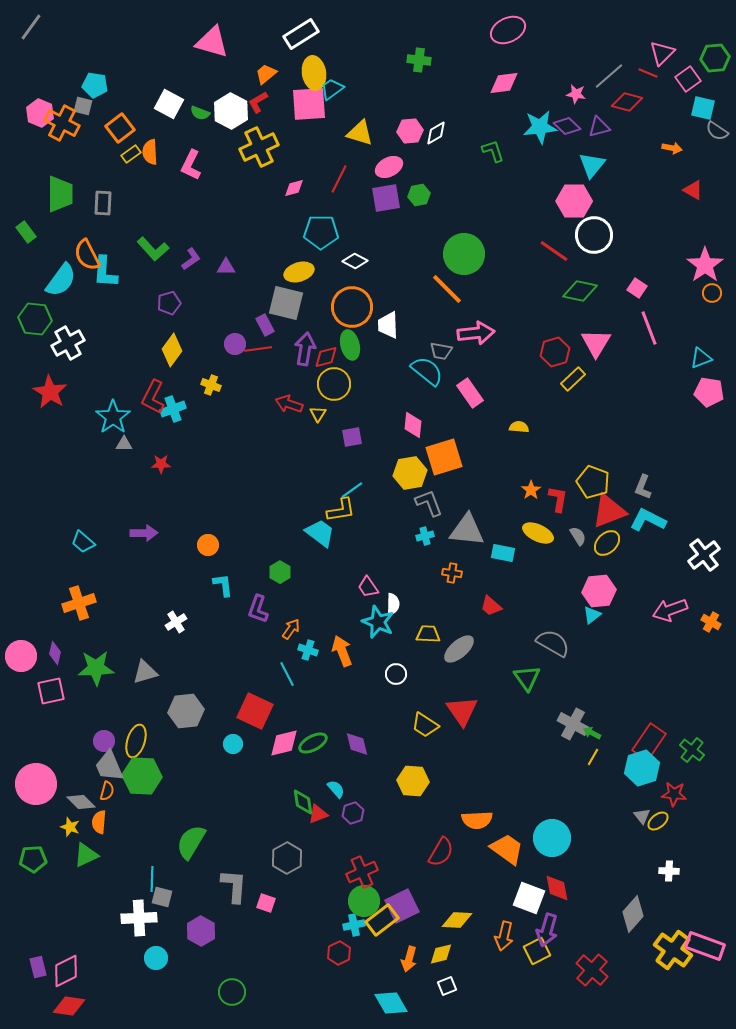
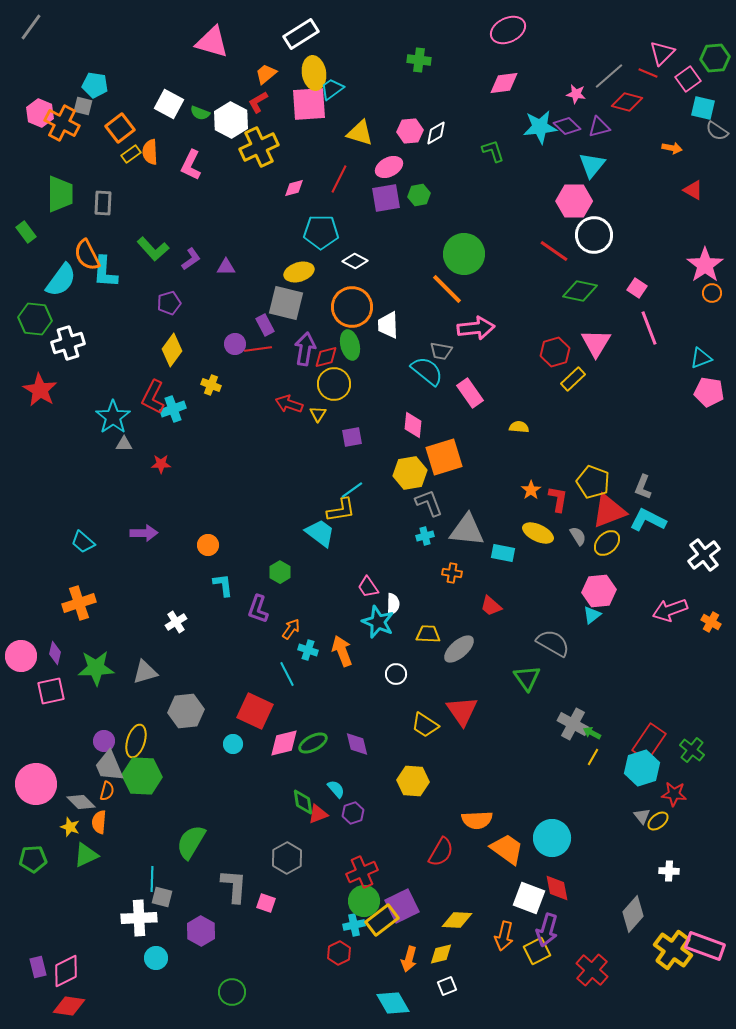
white hexagon at (231, 111): moved 9 px down
pink arrow at (476, 333): moved 5 px up
white cross at (68, 343): rotated 12 degrees clockwise
red star at (50, 392): moved 10 px left, 2 px up
cyan diamond at (391, 1003): moved 2 px right
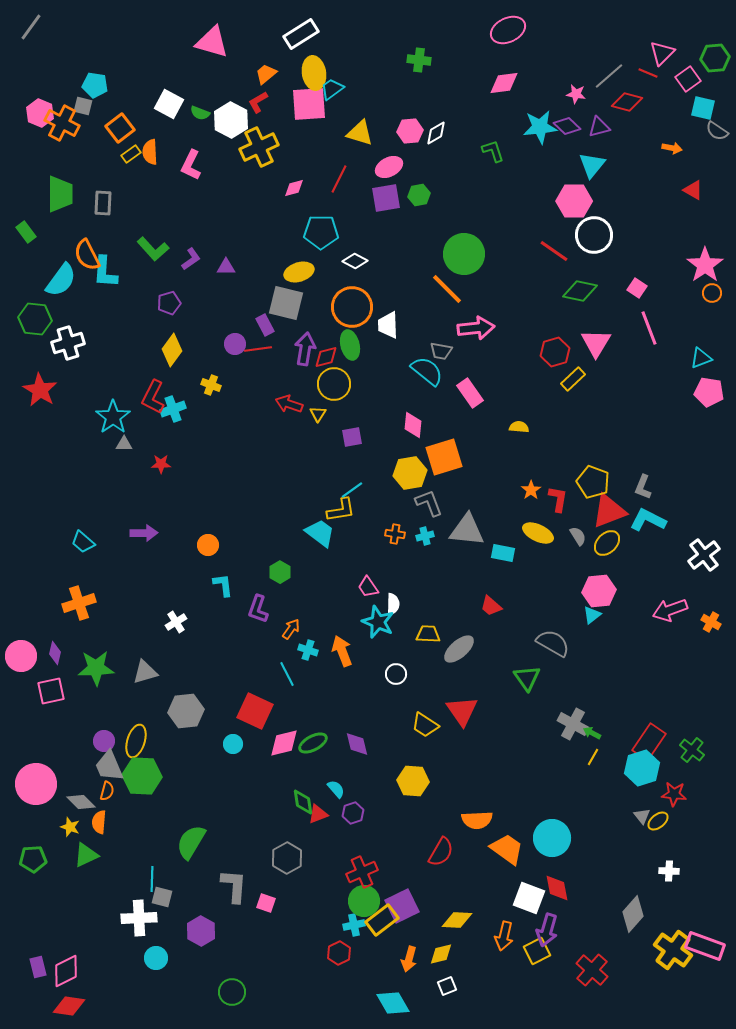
orange cross at (452, 573): moved 57 px left, 39 px up
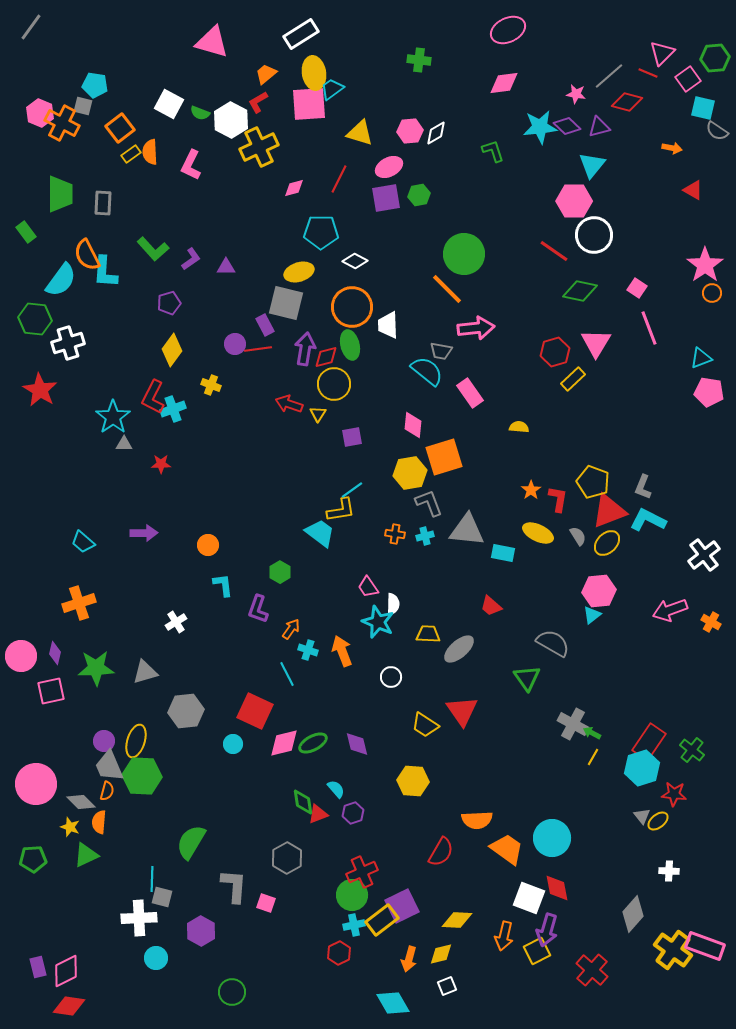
white circle at (396, 674): moved 5 px left, 3 px down
green circle at (364, 901): moved 12 px left, 6 px up
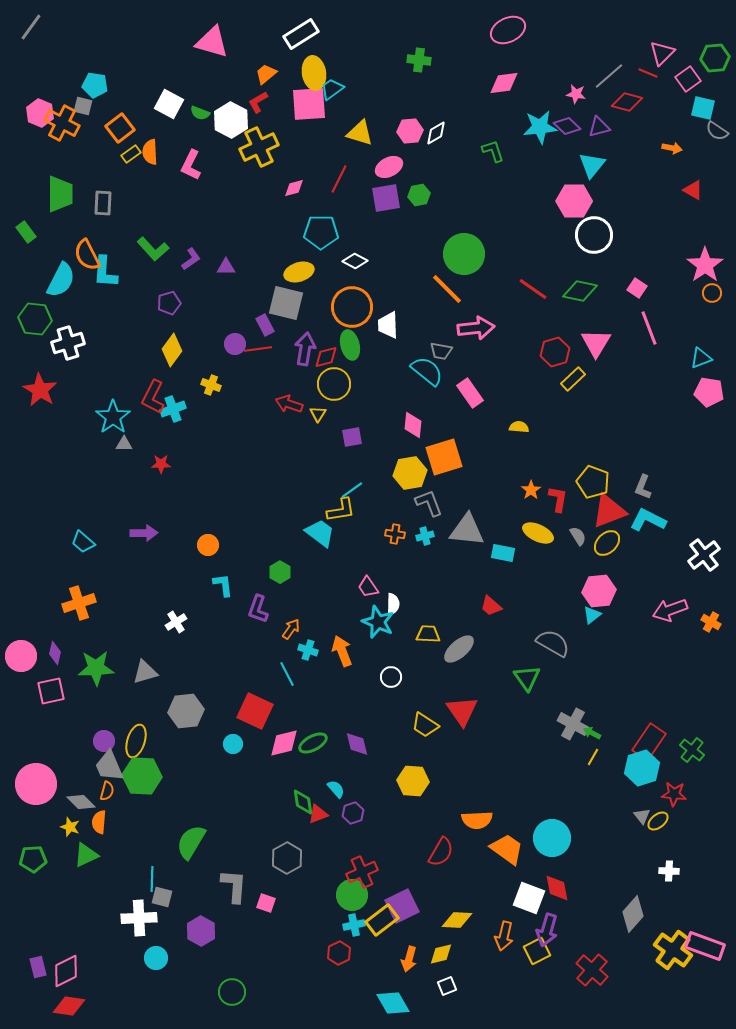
red line at (554, 251): moved 21 px left, 38 px down
cyan semicircle at (61, 280): rotated 9 degrees counterclockwise
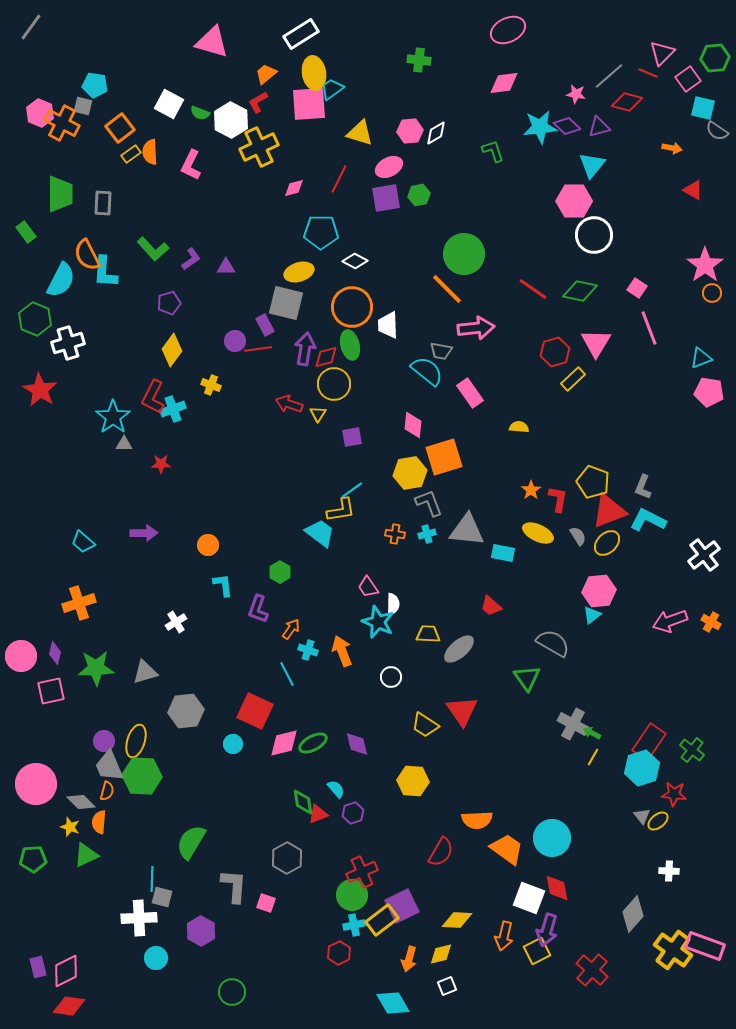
green hexagon at (35, 319): rotated 16 degrees clockwise
purple circle at (235, 344): moved 3 px up
cyan cross at (425, 536): moved 2 px right, 2 px up
pink arrow at (670, 610): moved 11 px down
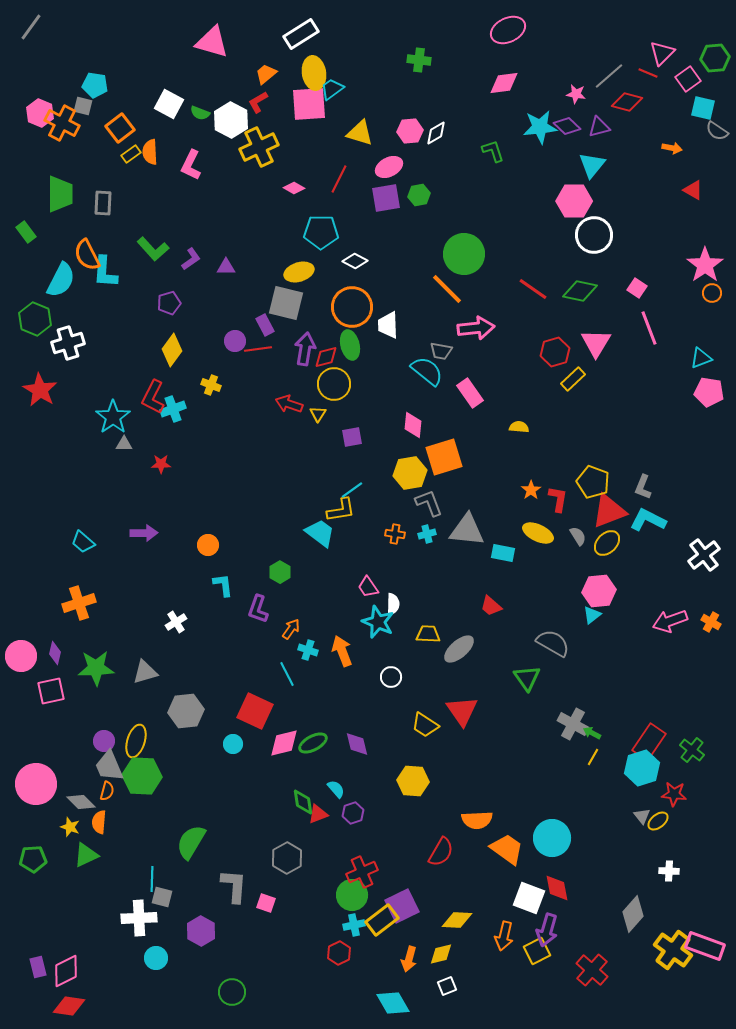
pink diamond at (294, 188): rotated 45 degrees clockwise
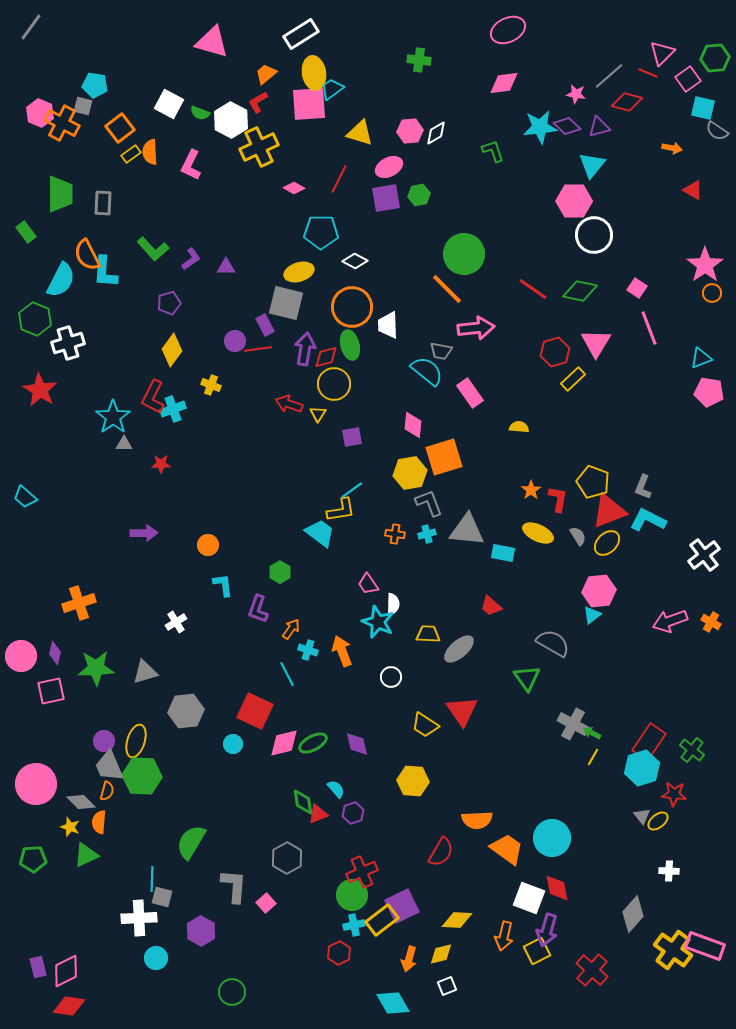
cyan trapezoid at (83, 542): moved 58 px left, 45 px up
pink trapezoid at (368, 587): moved 3 px up
pink square at (266, 903): rotated 30 degrees clockwise
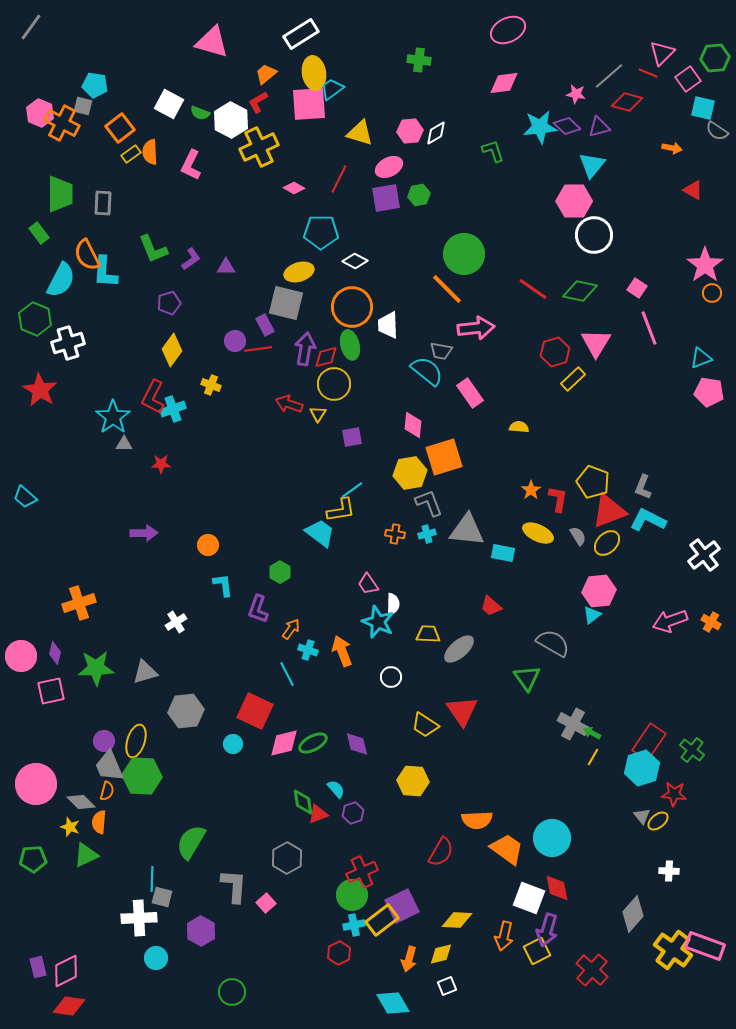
green rectangle at (26, 232): moved 13 px right, 1 px down
green L-shape at (153, 249): rotated 20 degrees clockwise
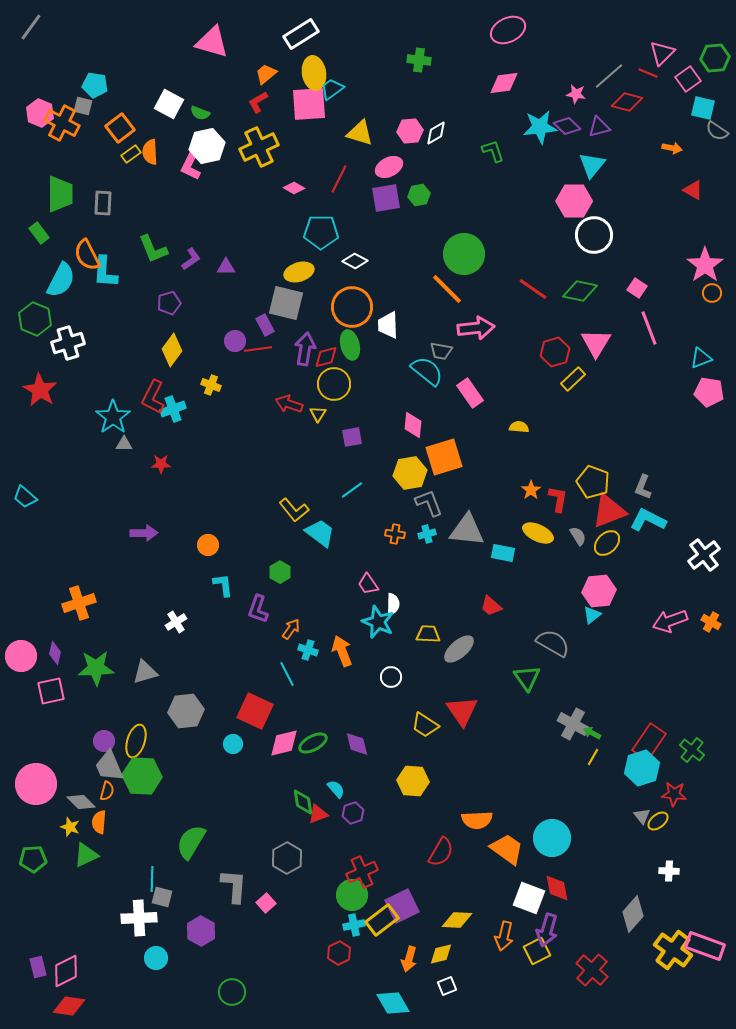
white hexagon at (231, 120): moved 24 px left, 26 px down; rotated 20 degrees clockwise
yellow L-shape at (341, 510): moved 47 px left; rotated 60 degrees clockwise
